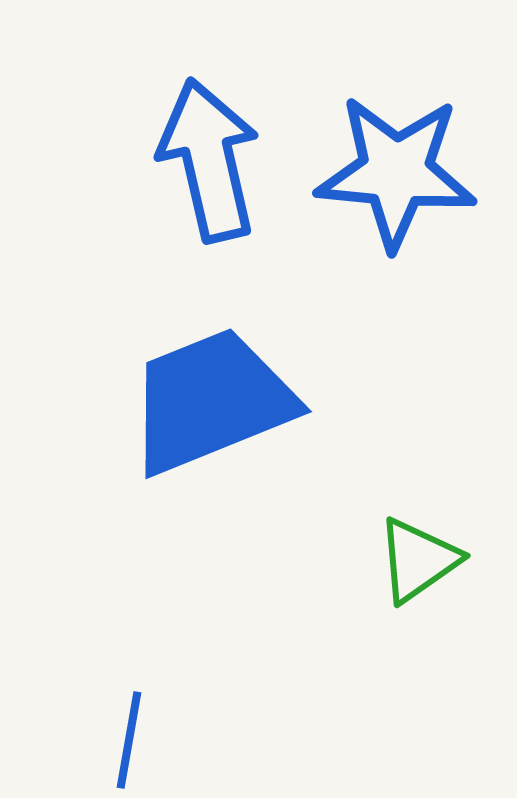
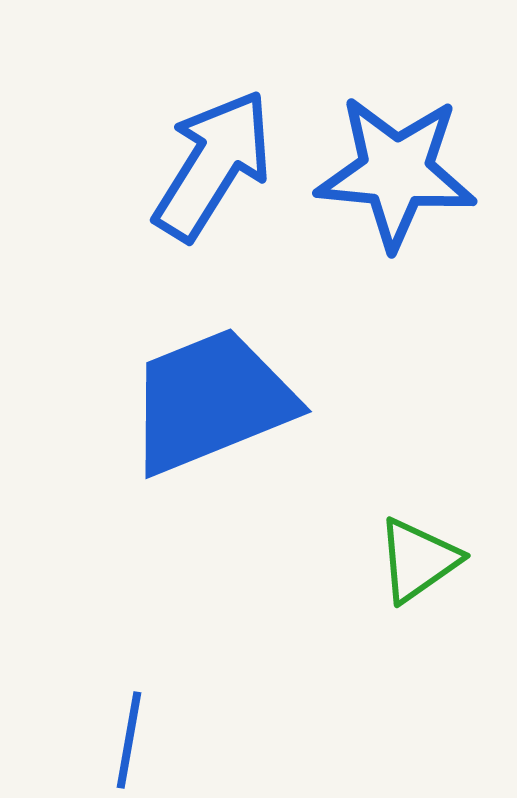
blue arrow: moved 4 px right, 5 px down; rotated 45 degrees clockwise
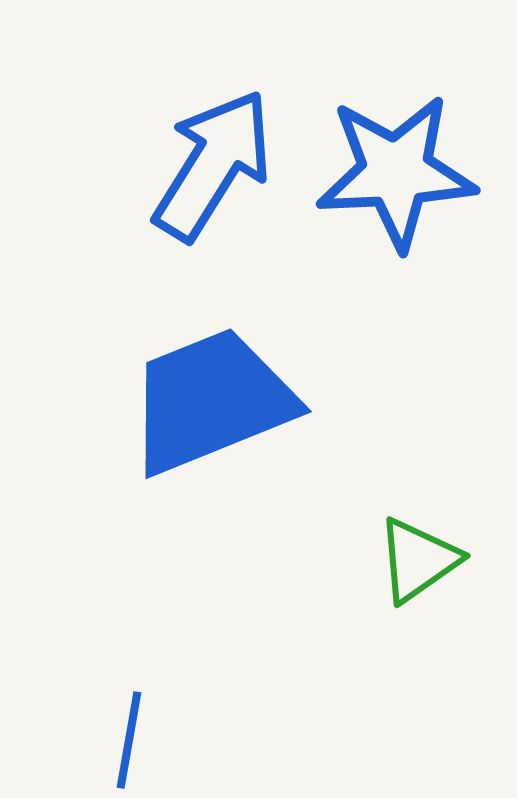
blue star: rotated 8 degrees counterclockwise
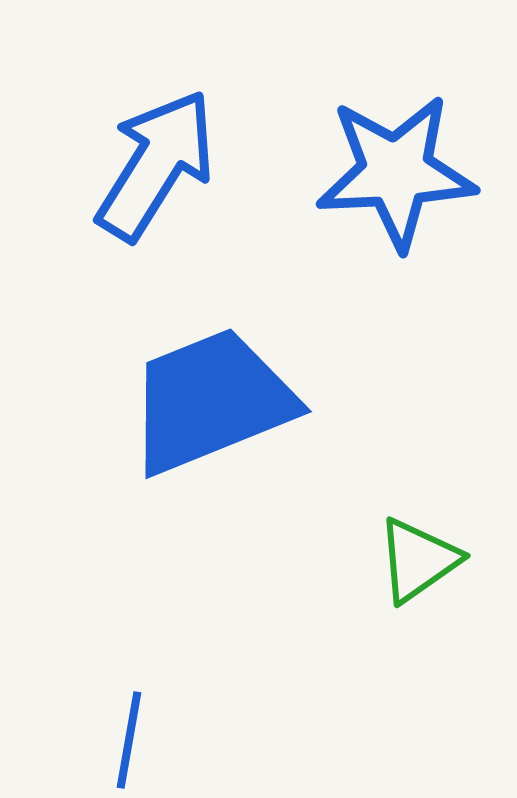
blue arrow: moved 57 px left
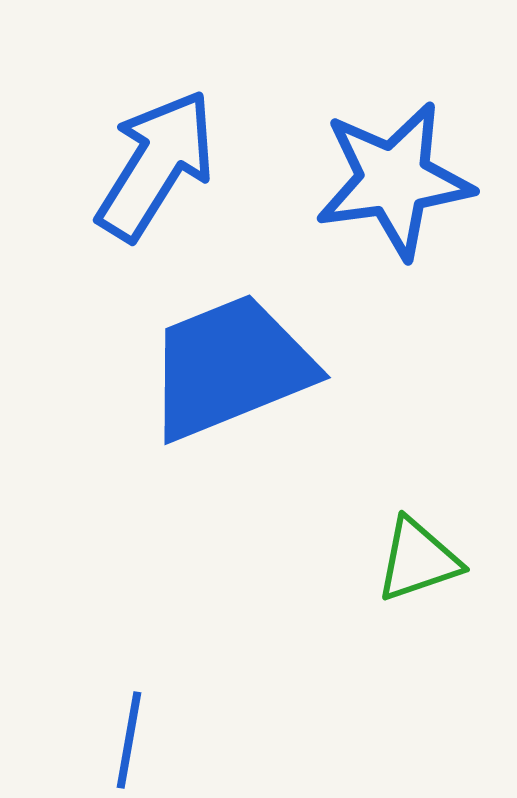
blue star: moved 2 px left, 8 px down; rotated 5 degrees counterclockwise
blue trapezoid: moved 19 px right, 34 px up
green triangle: rotated 16 degrees clockwise
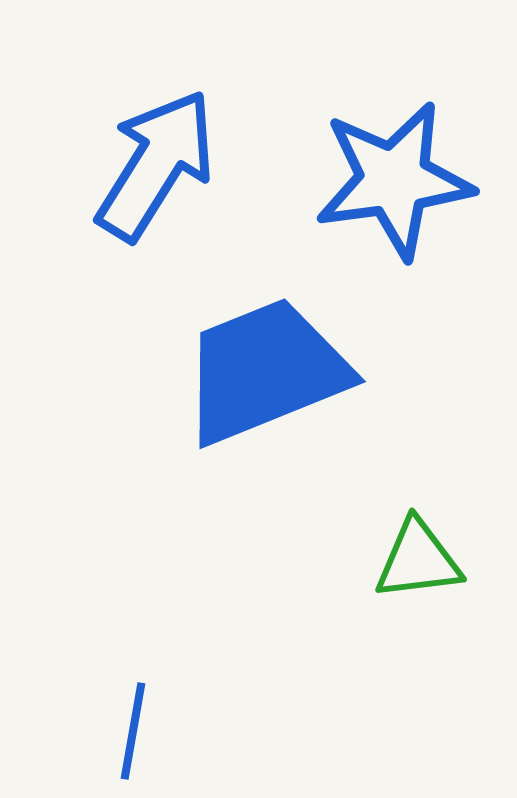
blue trapezoid: moved 35 px right, 4 px down
green triangle: rotated 12 degrees clockwise
blue line: moved 4 px right, 9 px up
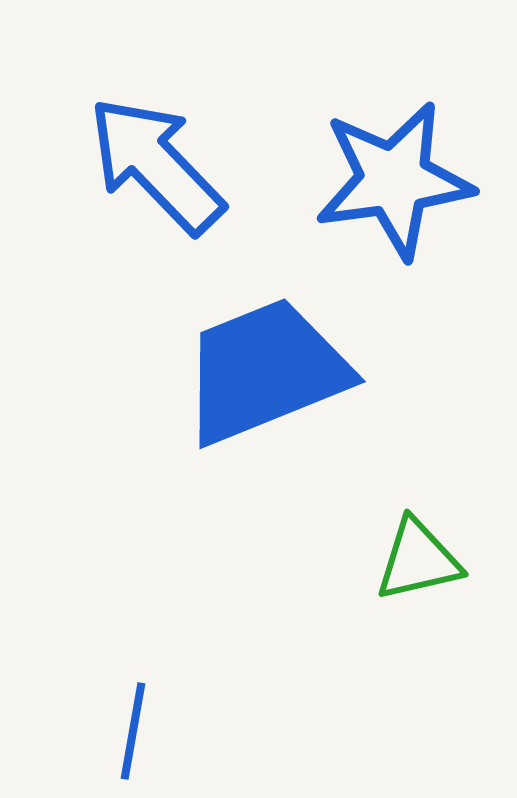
blue arrow: rotated 76 degrees counterclockwise
green triangle: rotated 6 degrees counterclockwise
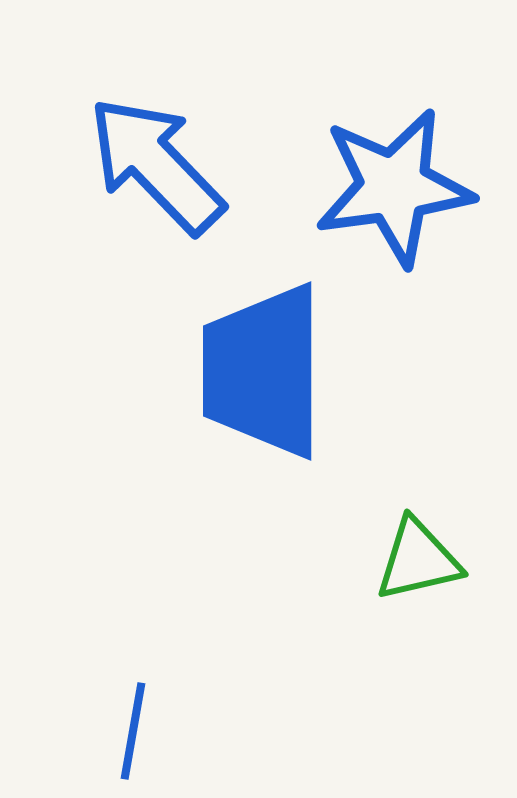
blue star: moved 7 px down
blue trapezoid: moved 2 px left; rotated 68 degrees counterclockwise
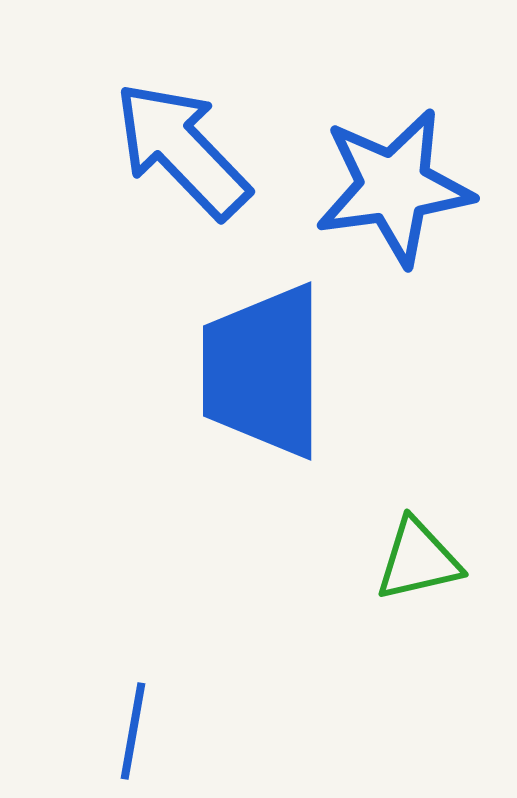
blue arrow: moved 26 px right, 15 px up
